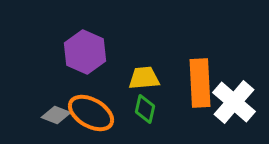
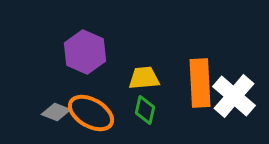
white cross: moved 6 px up
green diamond: moved 1 px down
gray diamond: moved 3 px up
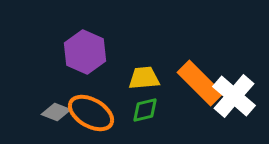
orange rectangle: rotated 42 degrees counterclockwise
green diamond: rotated 64 degrees clockwise
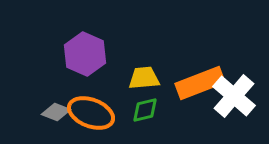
purple hexagon: moved 2 px down
orange rectangle: rotated 66 degrees counterclockwise
orange ellipse: rotated 9 degrees counterclockwise
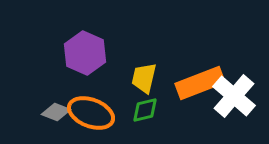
purple hexagon: moved 1 px up
yellow trapezoid: rotated 72 degrees counterclockwise
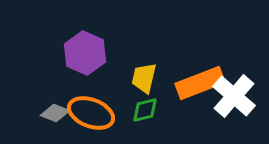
gray diamond: moved 1 px left, 1 px down
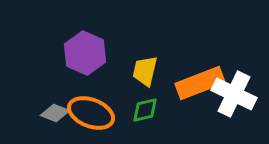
yellow trapezoid: moved 1 px right, 7 px up
white cross: moved 2 px up; rotated 15 degrees counterclockwise
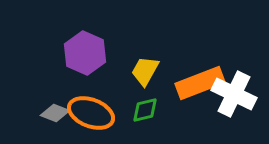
yellow trapezoid: rotated 16 degrees clockwise
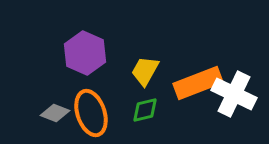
orange rectangle: moved 2 px left
orange ellipse: rotated 51 degrees clockwise
